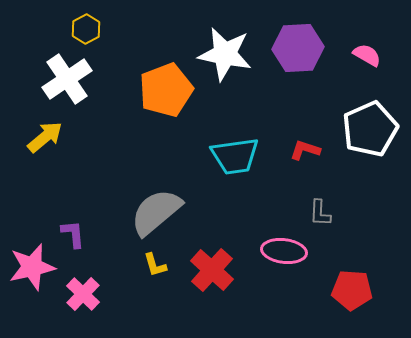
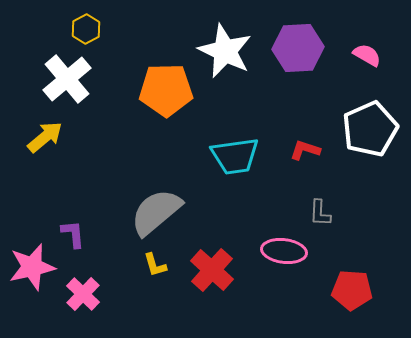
white star: moved 3 px up; rotated 14 degrees clockwise
white cross: rotated 6 degrees counterclockwise
orange pentagon: rotated 20 degrees clockwise
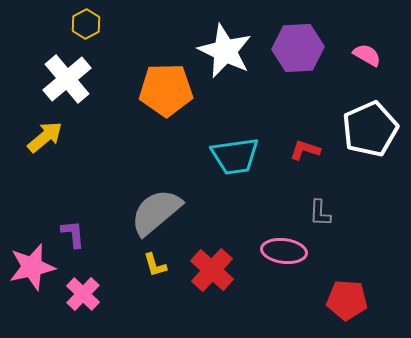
yellow hexagon: moved 5 px up
red pentagon: moved 5 px left, 10 px down
